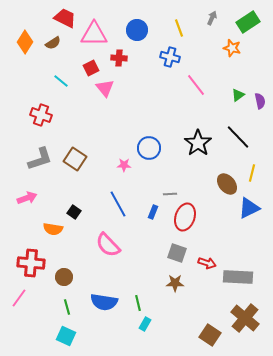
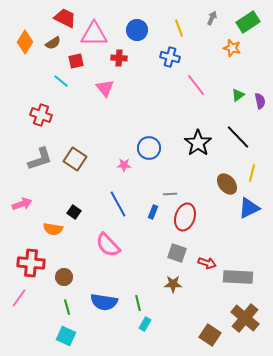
red square at (91, 68): moved 15 px left, 7 px up; rotated 14 degrees clockwise
pink arrow at (27, 198): moved 5 px left, 6 px down
brown star at (175, 283): moved 2 px left, 1 px down
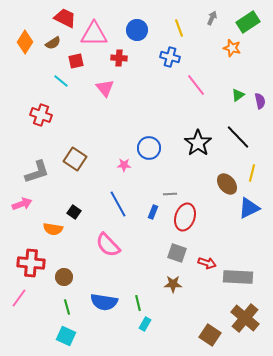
gray L-shape at (40, 159): moved 3 px left, 13 px down
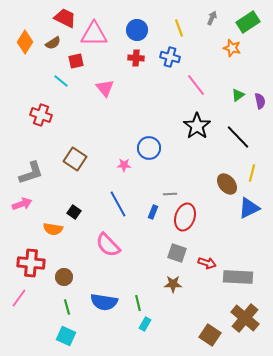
red cross at (119, 58): moved 17 px right
black star at (198, 143): moved 1 px left, 17 px up
gray L-shape at (37, 172): moved 6 px left, 1 px down
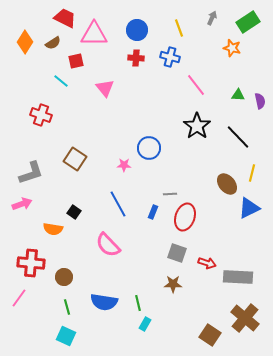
green triangle at (238, 95): rotated 40 degrees clockwise
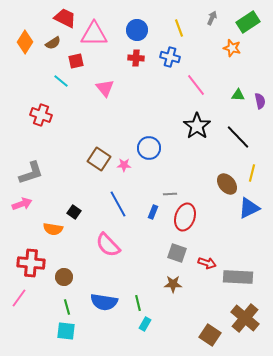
brown square at (75, 159): moved 24 px right
cyan square at (66, 336): moved 5 px up; rotated 18 degrees counterclockwise
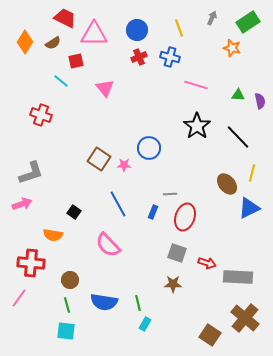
red cross at (136, 58): moved 3 px right, 1 px up; rotated 28 degrees counterclockwise
pink line at (196, 85): rotated 35 degrees counterclockwise
orange semicircle at (53, 229): moved 6 px down
brown circle at (64, 277): moved 6 px right, 3 px down
green line at (67, 307): moved 2 px up
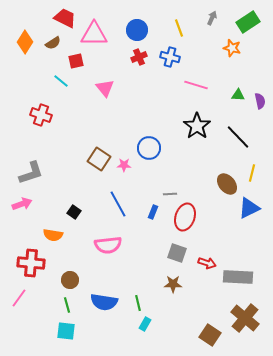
pink semicircle at (108, 245): rotated 52 degrees counterclockwise
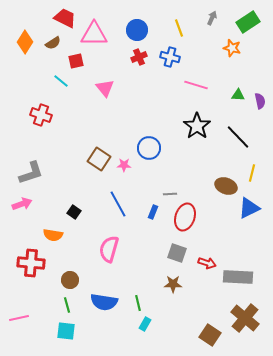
brown ellipse at (227, 184): moved 1 px left, 2 px down; rotated 30 degrees counterclockwise
pink semicircle at (108, 245): moved 1 px right, 4 px down; rotated 112 degrees clockwise
pink line at (19, 298): moved 20 px down; rotated 42 degrees clockwise
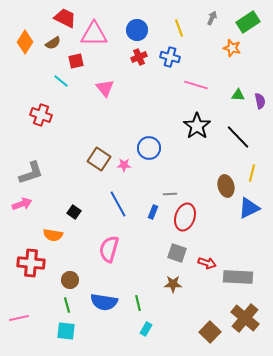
brown ellipse at (226, 186): rotated 55 degrees clockwise
cyan rectangle at (145, 324): moved 1 px right, 5 px down
brown square at (210, 335): moved 3 px up; rotated 10 degrees clockwise
